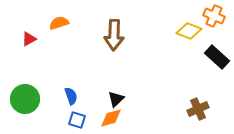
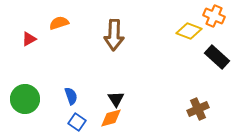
black triangle: rotated 18 degrees counterclockwise
blue square: moved 2 px down; rotated 18 degrees clockwise
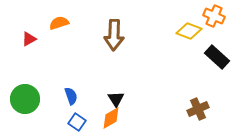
orange diamond: rotated 15 degrees counterclockwise
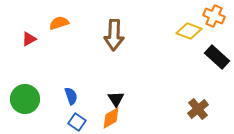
brown cross: rotated 15 degrees counterclockwise
